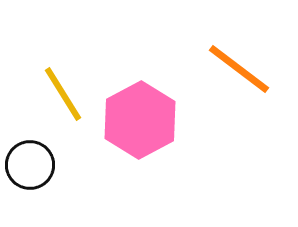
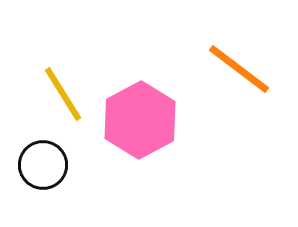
black circle: moved 13 px right
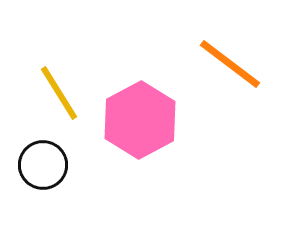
orange line: moved 9 px left, 5 px up
yellow line: moved 4 px left, 1 px up
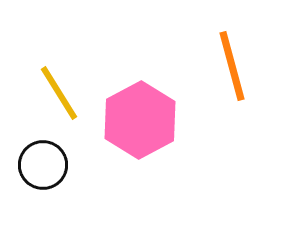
orange line: moved 2 px right, 2 px down; rotated 38 degrees clockwise
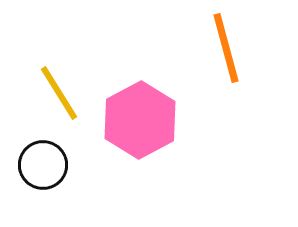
orange line: moved 6 px left, 18 px up
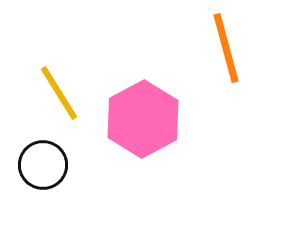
pink hexagon: moved 3 px right, 1 px up
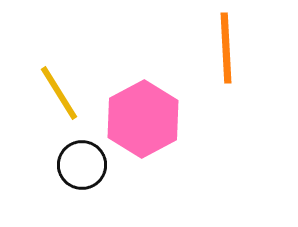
orange line: rotated 12 degrees clockwise
black circle: moved 39 px right
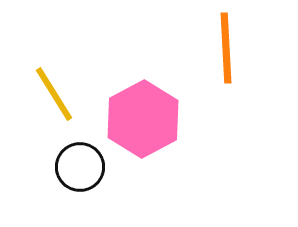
yellow line: moved 5 px left, 1 px down
black circle: moved 2 px left, 2 px down
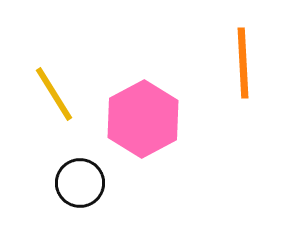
orange line: moved 17 px right, 15 px down
black circle: moved 16 px down
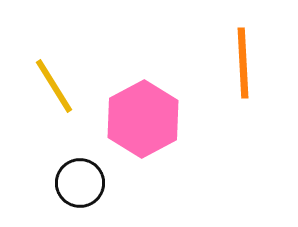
yellow line: moved 8 px up
